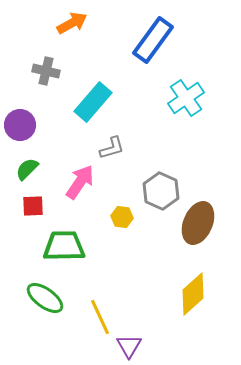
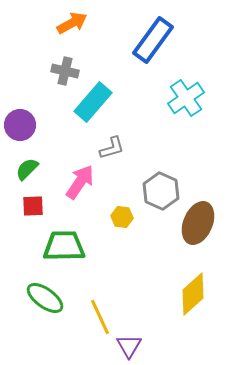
gray cross: moved 19 px right
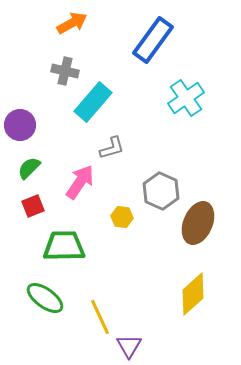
green semicircle: moved 2 px right, 1 px up
red square: rotated 20 degrees counterclockwise
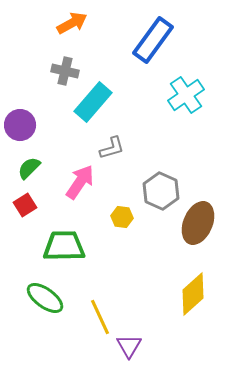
cyan cross: moved 3 px up
red square: moved 8 px left, 1 px up; rotated 10 degrees counterclockwise
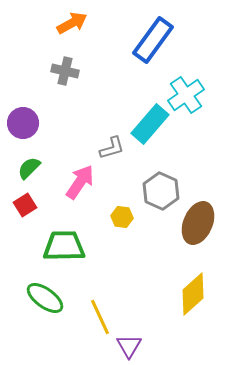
cyan rectangle: moved 57 px right, 22 px down
purple circle: moved 3 px right, 2 px up
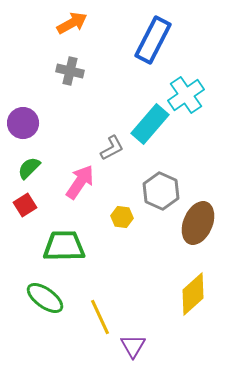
blue rectangle: rotated 9 degrees counterclockwise
gray cross: moved 5 px right
gray L-shape: rotated 12 degrees counterclockwise
purple triangle: moved 4 px right
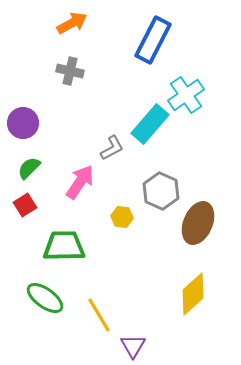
yellow line: moved 1 px left, 2 px up; rotated 6 degrees counterclockwise
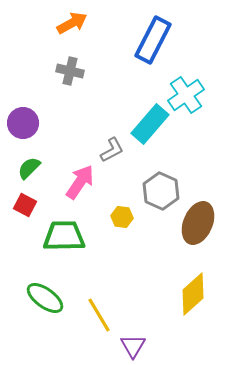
gray L-shape: moved 2 px down
red square: rotated 30 degrees counterclockwise
green trapezoid: moved 10 px up
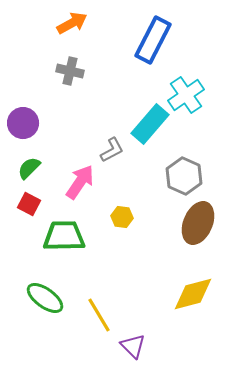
gray hexagon: moved 23 px right, 15 px up
red square: moved 4 px right, 1 px up
yellow diamond: rotated 27 degrees clockwise
purple triangle: rotated 16 degrees counterclockwise
